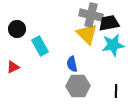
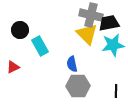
black circle: moved 3 px right, 1 px down
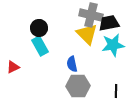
black circle: moved 19 px right, 2 px up
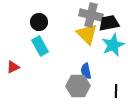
black circle: moved 6 px up
cyan star: rotated 15 degrees counterclockwise
blue semicircle: moved 14 px right, 7 px down
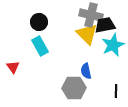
black trapezoid: moved 4 px left, 2 px down
red triangle: rotated 40 degrees counterclockwise
gray hexagon: moved 4 px left, 2 px down
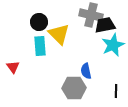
yellow triangle: moved 28 px left
cyan rectangle: rotated 24 degrees clockwise
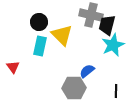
black trapezoid: moved 2 px right; rotated 65 degrees counterclockwise
yellow triangle: moved 3 px right, 1 px down
cyan rectangle: rotated 18 degrees clockwise
blue semicircle: moved 1 px right; rotated 63 degrees clockwise
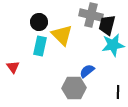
cyan star: rotated 15 degrees clockwise
black line: moved 2 px right, 1 px down
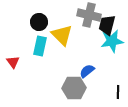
gray cross: moved 2 px left
cyan star: moved 1 px left, 4 px up
red triangle: moved 5 px up
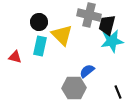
red triangle: moved 2 px right, 5 px up; rotated 40 degrees counterclockwise
black line: rotated 24 degrees counterclockwise
